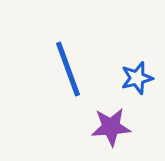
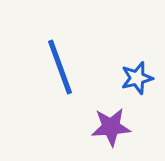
blue line: moved 8 px left, 2 px up
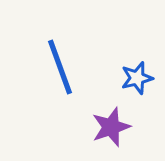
purple star: rotated 15 degrees counterclockwise
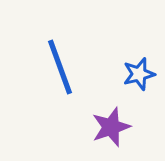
blue star: moved 2 px right, 4 px up
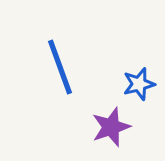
blue star: moved 10 px down
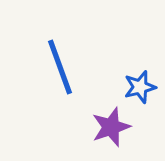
blue star: moved 1 px right, 3 px down
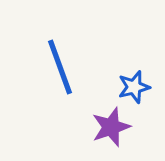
blue star: moved 6 px left
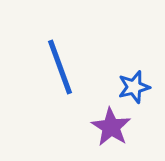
purple star: rotated 21 degrees counterclockwise
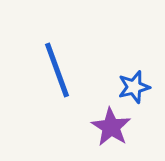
blue line: moved 3 px left, 3 px down
